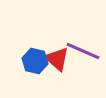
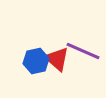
blue hexagon: moved 1 px right; rotated 25 degrees counterclockwise
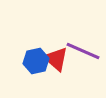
red triangle: moved 1 px left
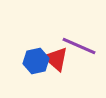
purple line: moved 4 px left, 5 px up
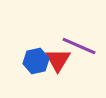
red triangle: moved 2 px right, 1 px down; rotated 20 degrees clockwise
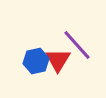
purple line: moved 2 px left, 1 px up; rotated 24 degrees clockwise
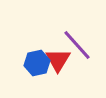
blue hexagon: moved 1 px right, 2 px down
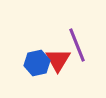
purple line: rotated 20 degrees clockwise
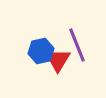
blue hexagon: moved 4 px right, 12 px up
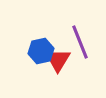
purple line: moved 3 px right, 3 px up
